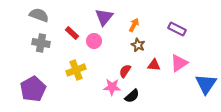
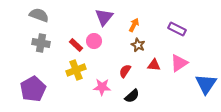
red rectangle: moved 4 px right, 12 px down
pink star: moved 10 px left
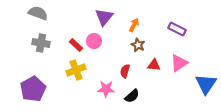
gray semicircle: moved 1 px left, 2 px up
red semicircle: rotated 16 degrees counterclockwise
pink star: moved 4 px right, 2 px down
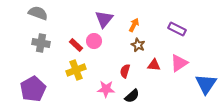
purple triangle: moved 2 px down
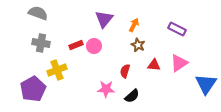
pink circle: moved 5 px down
red rectangle: rotated 64 degrees counterclockwise
yellow cross: moved 19 px left
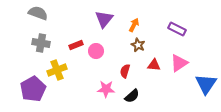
pink circle: moved 2 px right, 5 px down
